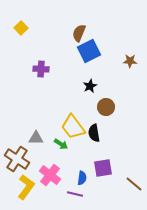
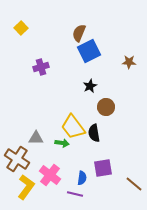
brown star: moved 1 px left, 1 px down
purple cross: moved 2 px up; rotated 21 degrees counterclockwise
green arrow: moved 1 px right, 1 px up; rotated 24 degrees counterclockwise
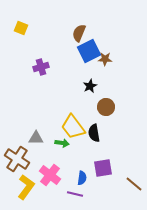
yellow square: rotated 24 degrees counterclockwise
brown star: moved 24 px left, 3 px up
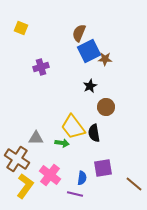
yellow L-shape: moved 1 px left, 1 px up
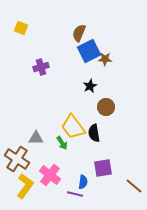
green arrow: rotated 48 degrees clockwise
blue semicircle: moved 1 px right, 4 px down
brown line: moved 2 px down
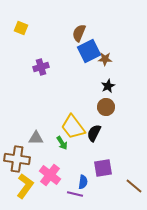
black star: moved 18 px right
black semicircle: rotated 36 degrees clockwise
brown cross: rotated 25 degrees counterclockwise
